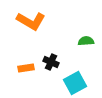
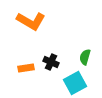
green semicircle: moved 1 px left, 16 px down; rotated 70 degrees counterclockwise
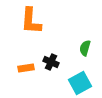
orange L-shape: rotated 64 degrees clockwise
green semicircle: moved 9 px up
cyan square: moved 5 px right
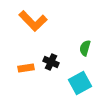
orange L-shape: moved 2 px right; rotated 48 degrees counterclockwise
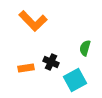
cyan square: moved 5 px left, 3 px up
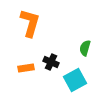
orange L-shape: moved 3 px left, 2 px down; rotated 120 degrees counterclockwise
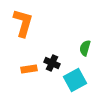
orange L-shape: moved 7 px left
black cross: moved 1 px right, 1 px down
orange rectangle: moved 3 px right, 1 px down
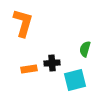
green semicircle: moved 1 px down
black cross: rotated 28 degrees counterclockwise
cyan square: rotated 15 degrees clockwise
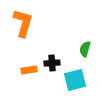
orange rectangle: moved 1 px down
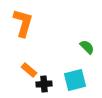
green semicircle: moved 2 px right, 2 px up; rotated 119 degrees clockwise
black cross: moved 8 px left, 21 px down
orange rectangle: rotated 49 degrees clockwise
